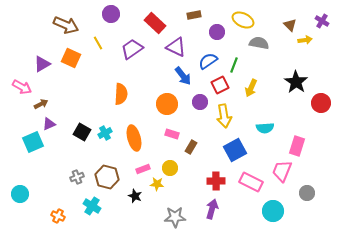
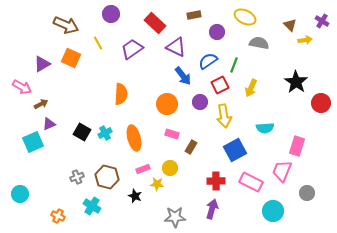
yellow ellipse at (243, 20): moved 2 px right, 3 px up
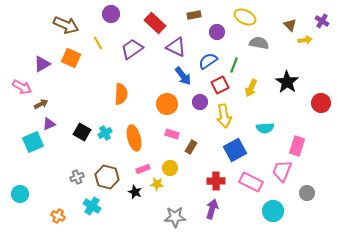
black star at (296, 82): moved 9 px left
black star at (135, 196): moved 4 px up
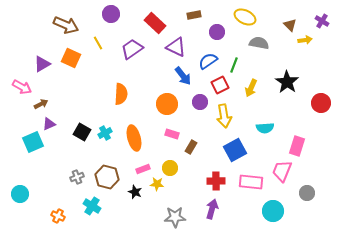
pink rectangle at (251, 182): rotated 20 degrees counterclockwise
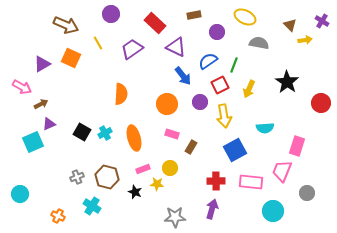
yellow arrow at (251, 88): moved 2 px left, 1 px down
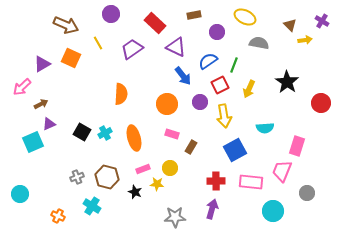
pink arrow at (22, 87): rotated 108 degrees clockwise
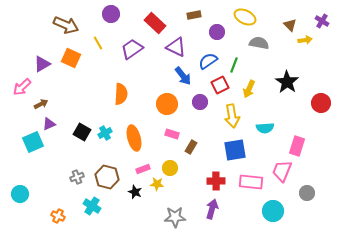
yellow arrow at (224, 116): moved 8 px right
blue square at (235, 150): rotated 20 degrees clockwise
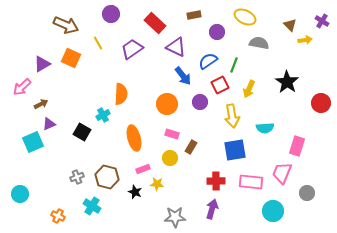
cyan cross at (105, 133): moved 2 px left, 18 px up
yellow circle at (170, 168): moved 10 px up
pink trapezoid at (282, 171): moved 2 px down
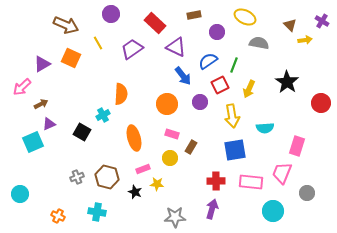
cyan cross at (92, 206): moved 5 px right, 6 px down; rotated 24 degrees counterclockwise
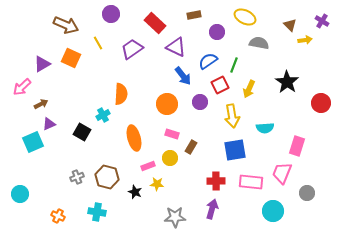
pink rectangle at (143, 169): moved 5 px right, 3 px up
